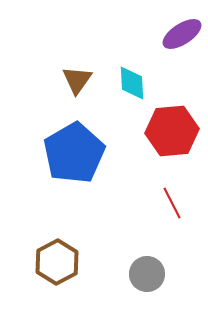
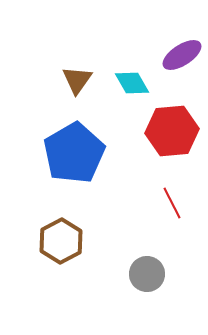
purple ellipse: moved 21 px down
cyan diamond: rotated 27 degrees counterclockwise
brown hexagon: moved 4 px right, 21 px up
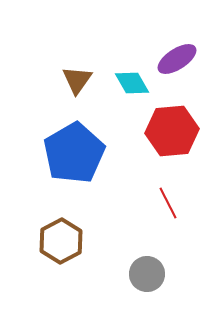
purple ellipse: moved 5 px left, 4 px down
red line: moved 4 px left
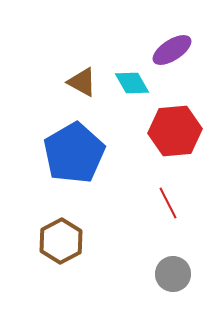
purple ellipse: moved 5 px left, 9 px up
brown triangle: moved 5 px right, 2 px down; rotated 36 degrees counterclockwise
red hexagon: moved 3 px right
gray circle: moved 26 px right
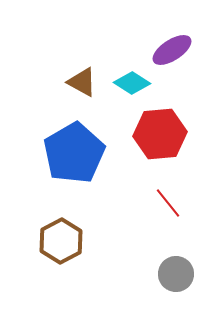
cyan diamond: rotated 27 degrees counterclockwise
red hexagon: moved 15 px left, 3 px down
red line: rotated 12 degrees counterclockwise
gray circle: moved 3 px right
